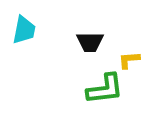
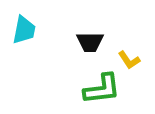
yellow L-shape: rotated 120 degrees counterclockwise
green L-shape: moved 3 px left
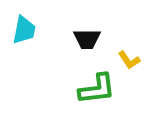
black trapezoid: moved 3 px left, 3 px up
green L-shape: moved 5 px left
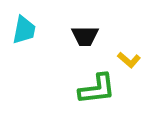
black trapezoid: moved 2 px left, 3 px up
yellow L-shape: rotated 15 degrees counterclockwise
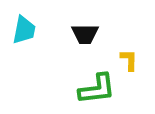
black trapezoid: moved 2 px up
yellow L-shape: rotated 130 degrees counterclockwise
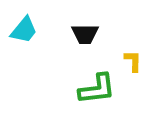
cyan trapezoid: rotated 28 degrees clockwise
yellow L-shape: moved 4 px right, 1 px down
